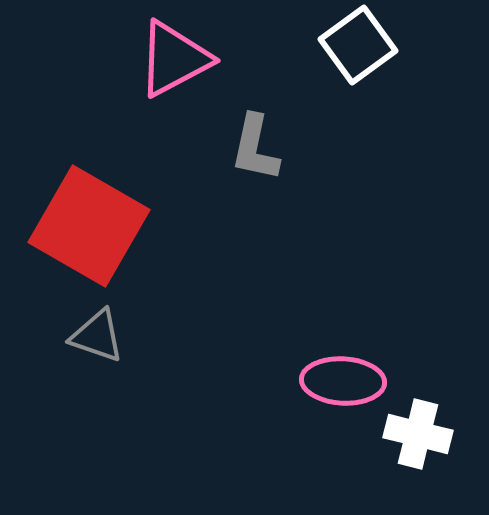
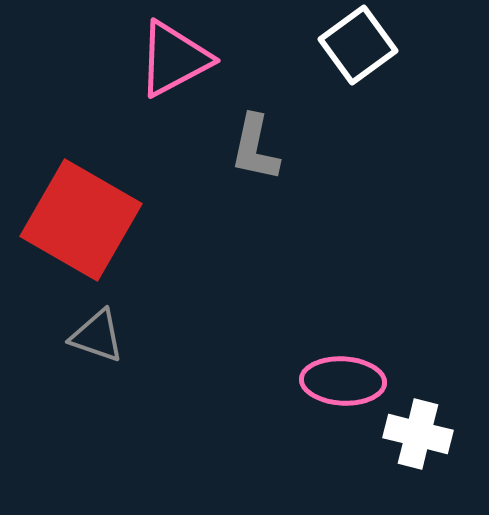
red square: moved 8 px left, 6 px up
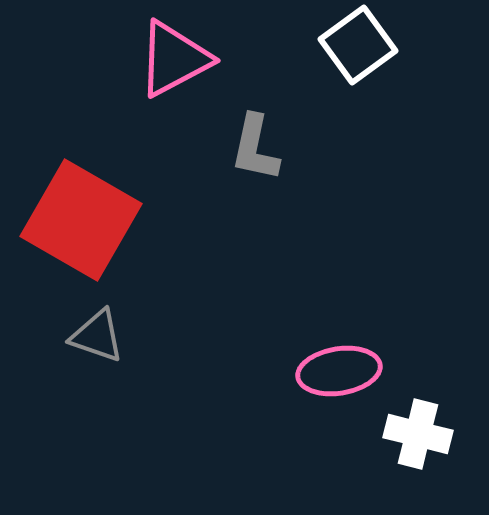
pink ellipse: moved 4 px left, 10 px up; rotated 12 degrees counterclockwise
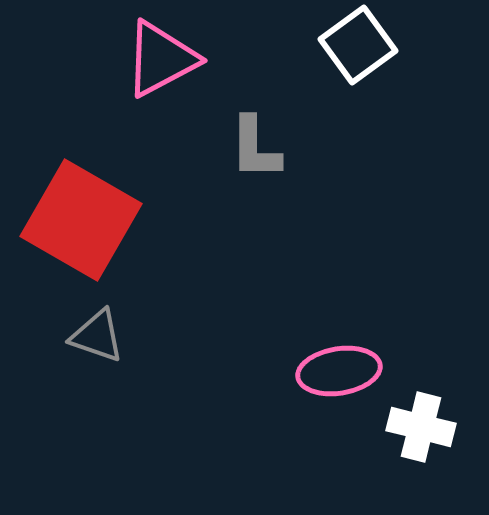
pink triangle: moved 13 px left
gray L-shape: rotated 12 degrees counterclockwise
white cross: moved 3 px right, 7 px up
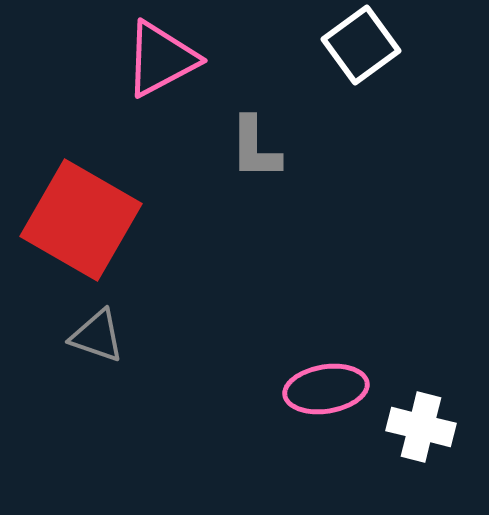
white square: moved 3 px right
pink ellipse: moved 13 px left, 18 px down
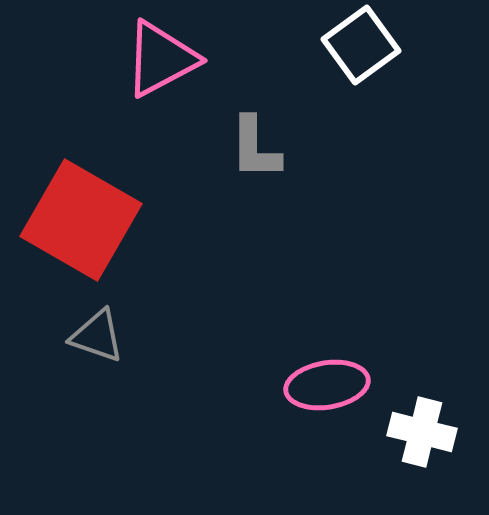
pink ellipse: moved 1 px right, 4 px up
white cross: moved 1 px right, 5 px down
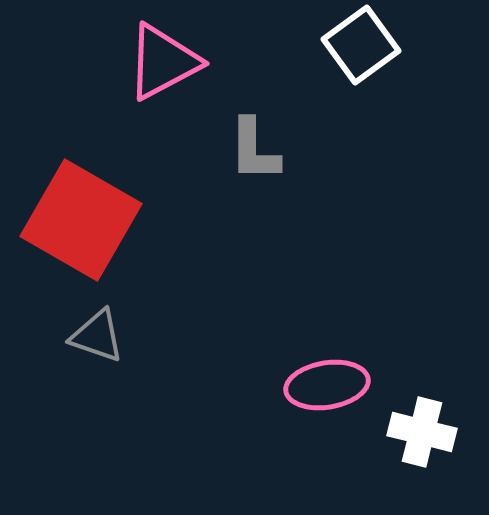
pink triangle: moved 2 px right, 3 px down
gray L-shape: moved 1 px left, 2 px down
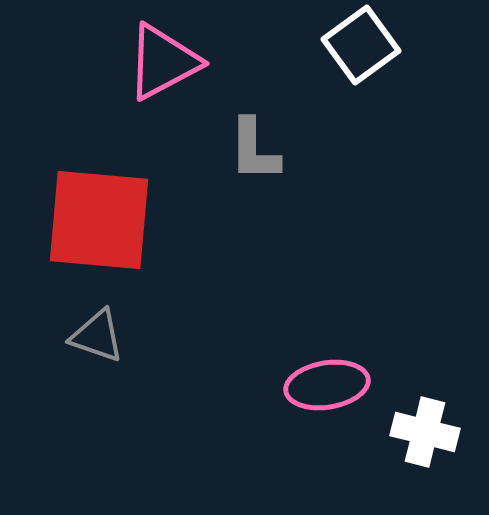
red square: moved 18 px right; rotated 25 degrees counterclockwise
white cross: moved 3 px right
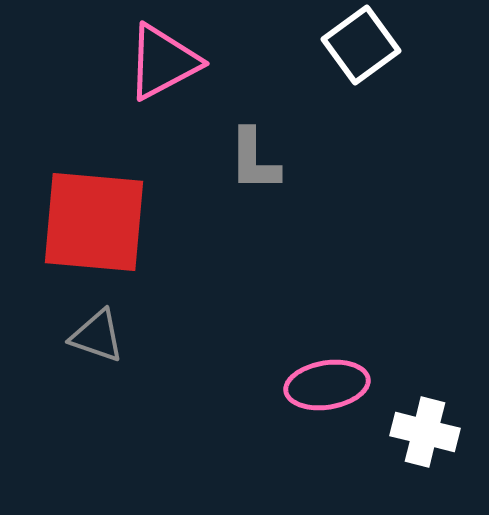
gray L-shape: moved 10 px down
red square: moved 5 px left, 2 px down
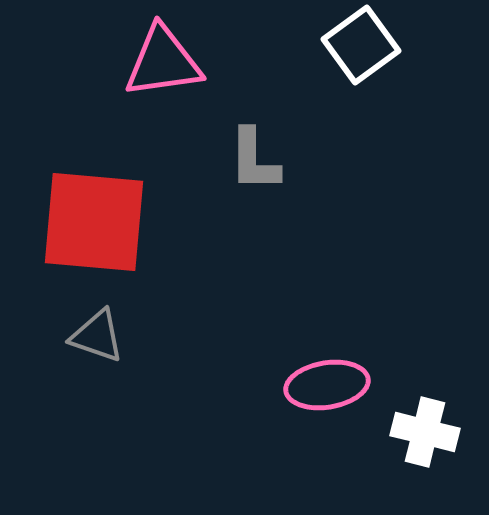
pink triangle: rotated 20 degrees clockwise
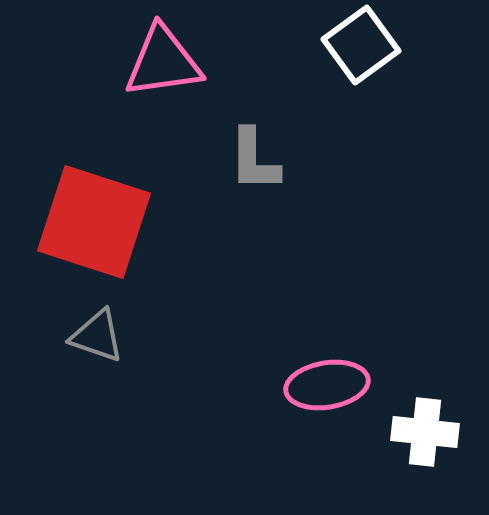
red square: rotated 13 degrees clockwise
white cross: rotated 8 degrees counterclockwise
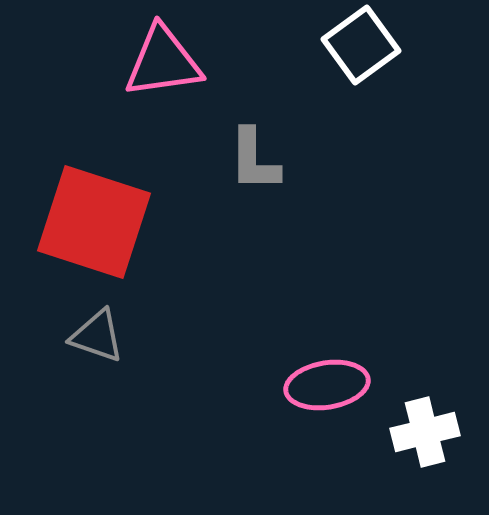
white cross: rotated 20 degrees counterclockwise
